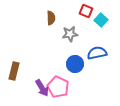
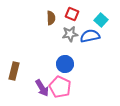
red square: moved 14 px left, 3 px down
blue semicircle: moved 7 px left, 17 px up
blue circle: moved 10 px left
pink pentagon: moved 2 px right
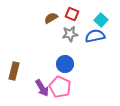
brown semicircle: rotated 120 degrees counterclockwise
blue semicircle: moved 5 px right
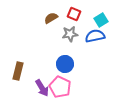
red square: moved 2 px right
cyan square: rotated 16 degrees clockwise
brown rectangle: moved 4 px right
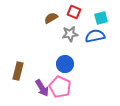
red square: moved 2 px up
cyan square: moved 2 px up; rotated 16 degrees clockwise
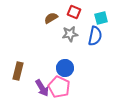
blue semicircle: rotated 114 degrees clockwise
blue circle: moved 4 px down
pink pentagon: moved 1 px left
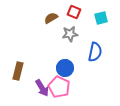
blue semicircle: moved 16 px down
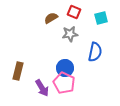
pink pentagon: moved 5 px right, 4 px up
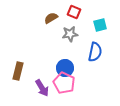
cyan square: moved 1 px left, 7 px down
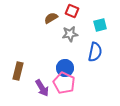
red square: moved 2 px left, 1 px up
